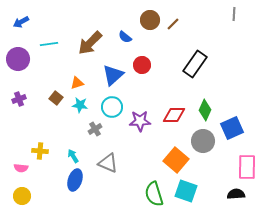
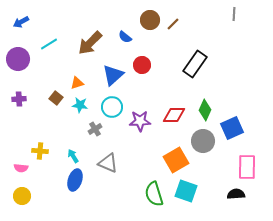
cyan line: rotated 24 degrees counterclockwise
purple cross: rotated 16 degrees clockwise
orange square: rotated 20 degrees clockwise
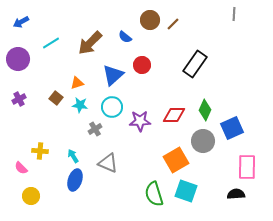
cyan line: moved 2 px right, 1 px up
purple cross: rotated 24 degrees counterclockwise
pink semicircle: rotated 40 degrees clockwise
yellow circle: moved 9 px right
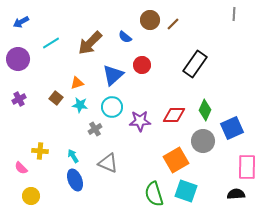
blue ellipse: rotated 40 degrees counterclockwise
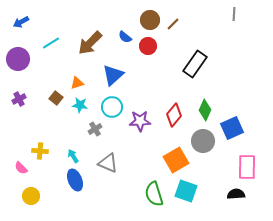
red circle: moved 6 px right, 19 px up
red diamond: rotated 50 degrees counterclockwise
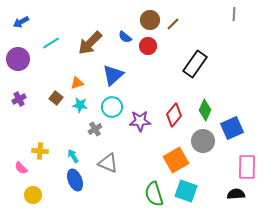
yellow circle: moved 2 px right, 1 px up
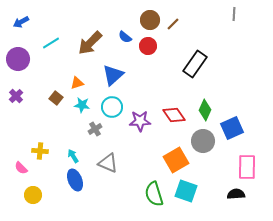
purple cross: moved 3 px left, 3 px up; rotated 16 degrees counterclockwise
cyan star: moved 2 px right
red diamond: rotated 75 degrees counterclockwise
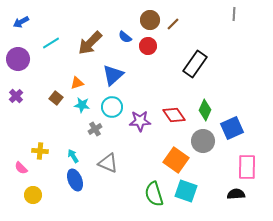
orange square: rotated 25 degrees counterclockwise
